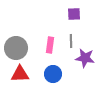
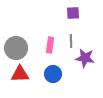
purple square: moved 1 px left, 1 px up
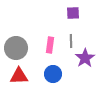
purple star: rotated 30 degrees clockwise
red triangle: moved 1 px left, 2 px down
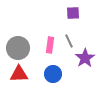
gray line: moved 2 px left; rotated 24 degrees counterclockwise
gray circle: moved 2 px right
red triangle: moved 2 px up
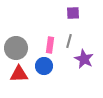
gray line: rotated 40 degrees clockwise
gray circle: moved 2 px left
purple star: moved 1 px left, 1 px down; rotated 12 degrees counterclockwise
blue circle: moved 9 px left, 8 px up
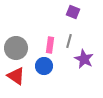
purple square: moved 1 px up; rotated 24 degrees clockwise
red triangle: moved 3 px left, 2 px down; rotated 36 degrees clockwise
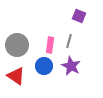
purple square: moved 6 px right, 4 px down
gray circle: moved 1 px right, 3 px up
purple star: moved 13 px left, 7 px down
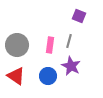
blue circle: moved 4 px right, 10 px down
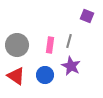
purple square: moved 8 px right
blue circle: moved 3 px left, 1 px up
